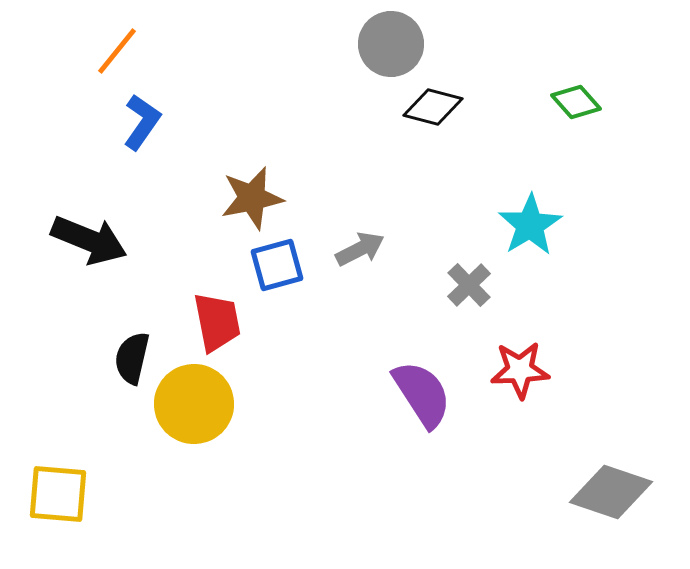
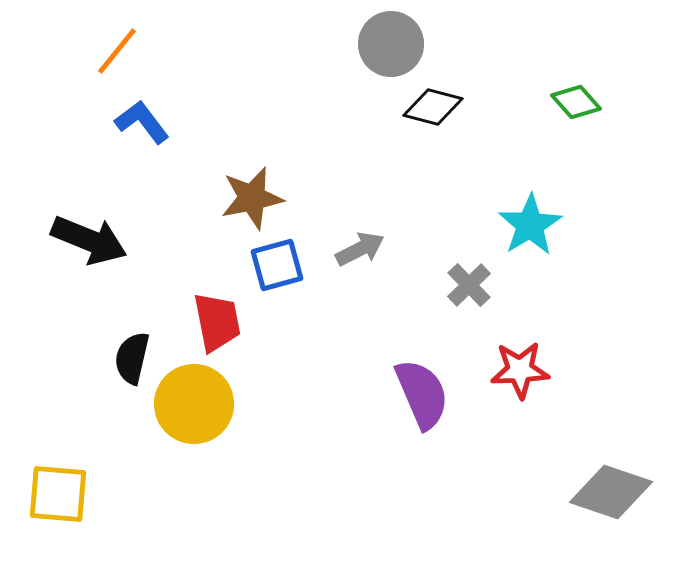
blue L-shape: rotated 72 degrees counterclockwise
purple semicircle: rotated 10 degrees clockwise
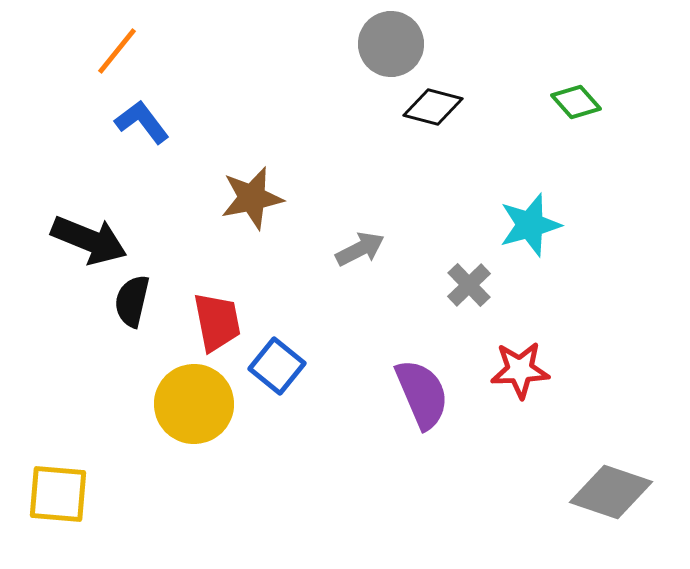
cyan star: rotated 16 degrees clockwise
blue square: moved 101 px down; rotated 36 degrees counterclockwise
black semicircle: moved 57 px up
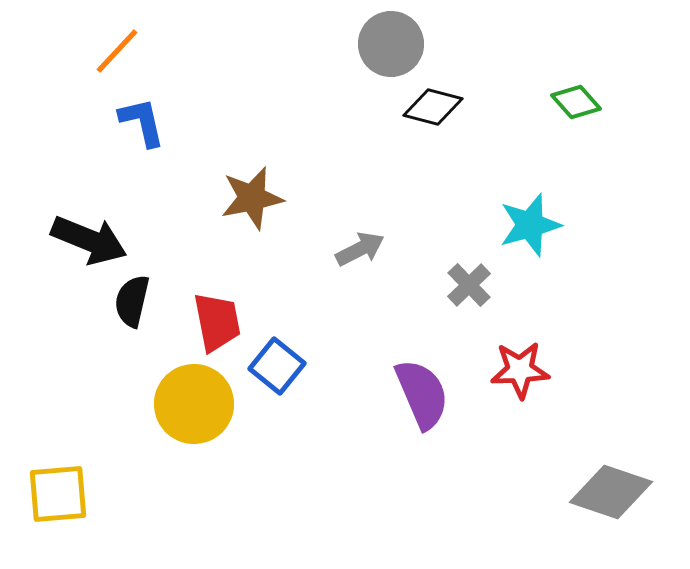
orange line: rotated 4 degrees clockwise
blue L-shape: rotated 24 degrees clockwise
yellow square: rotated 10 degrees counterclockwise
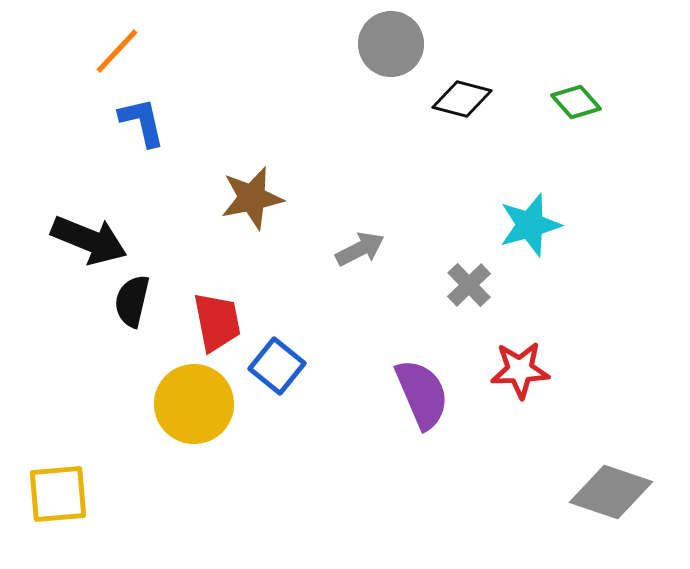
black diamond: moved 29 px right, 8 px up
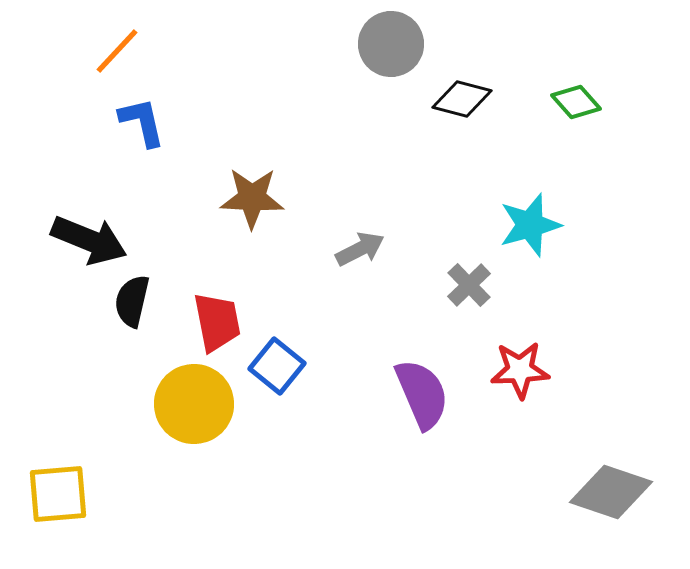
brown star: rotated 14 degrees clockwise
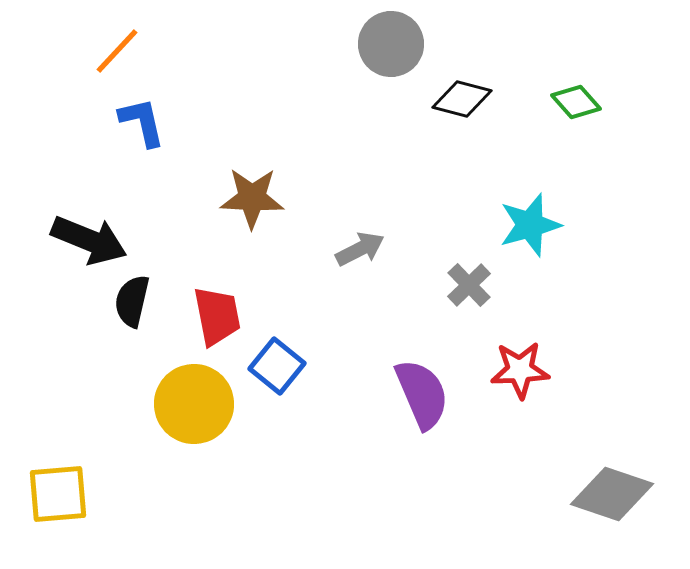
red trapezoid: moved 6 px up
gray diamond: moved 1 px right, 2 px down
